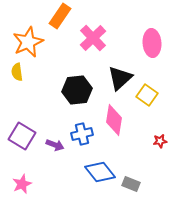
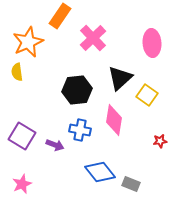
blue cross: moved 2 px left, 4 px up; rotated 25 degrees clockwise
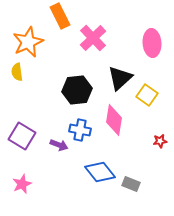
orange rectangle: rotated 60 degrees counterclockwise
purple arrow: moved 4 px right
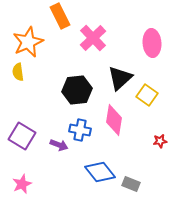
yellow semicircle: moved 1 px right
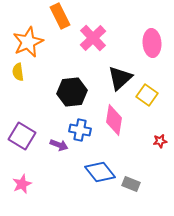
black hexagon: moved 5 px left, 2 px down
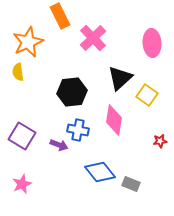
blue cross: moved 2 px left
